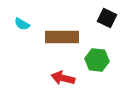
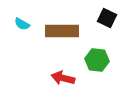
brown rectangle: moved 6 px up
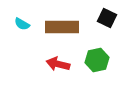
brown rectangle: moved 4 px up
green hexagon: rotated 20 degrees counterclockwise
red arrow: moved 5 px left, 14 px up
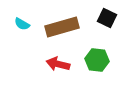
brown rectangle: rotated 16 degrees counterclockwise
green hexagon: rotated 20 degrees clockwise
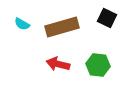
green hexagon: moved 1 px right, 5 px down
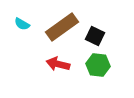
black square: moved 12 px left, 18 px down
brown rectangle: rotated 20 degrees counterclockwise
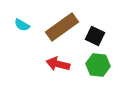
cyan semicircle: moved 1 px down
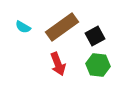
cyan semicircle: moved 1 px right, 2 px down
black square: rotated 36 degrees clockwise
red arrow: rotated 125 degrees counterclockwise
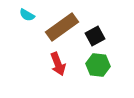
cyan semicircle: moved 4 px right, 12 px up
